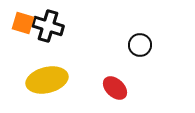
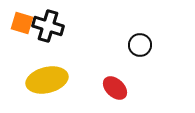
orange square: moved 1 px left
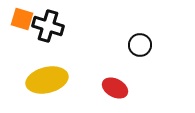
orange square: moved 4 px up
red ellipse: rotated 15 degrees counterclockwise
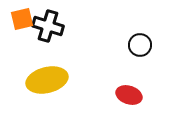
orange square: rotated 30 degrees counterclockwise
red ellipse: moved 14 px right, 7 px down; rotated 10 degrees counterclockwise
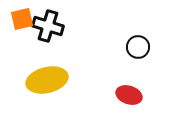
black circle: moved 2 px left, 2 px down
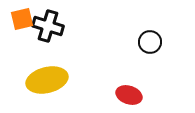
black circle: moved 12 px right, 5 px up
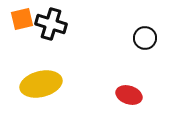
black cross: moved 3 px right, 2 px up
black circle: moved 5 px left, 4 px up
yellow ellipse: moved 6 px left, 4 px down
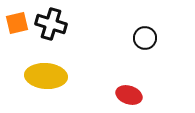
orange square: moved 5 px left, 4 px down
yellow ellipse: moved 5 px right, 8 px up; rotated 18 degrees clockwise
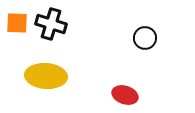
orange square: rotated 15 degrees clockwise
red ellipse: moved 4 px left
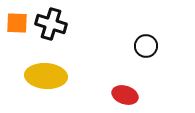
black circle: moved 1 px right, 8 px down
